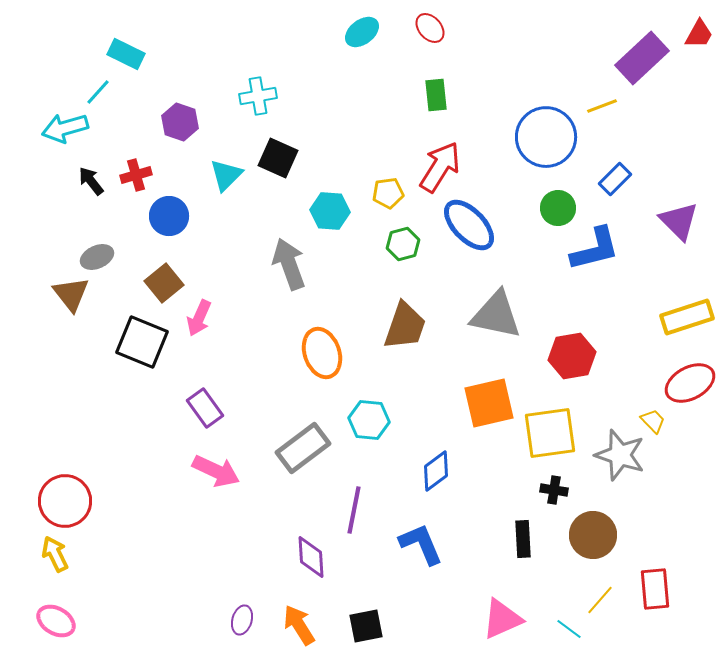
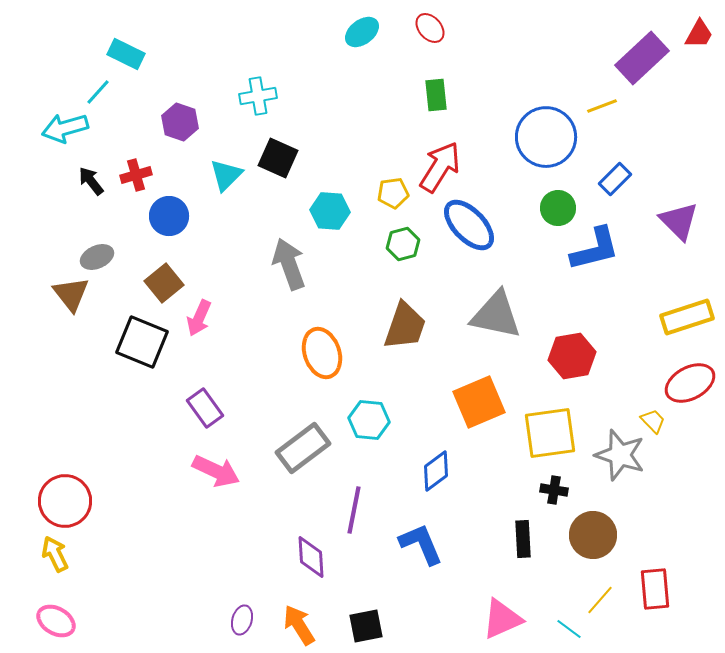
yellow pentagon at (388, 193): moved 5 px right
orange square at (489, 403): moved 10 px left, 1 px up; rotated 10 degrees counterclockwise
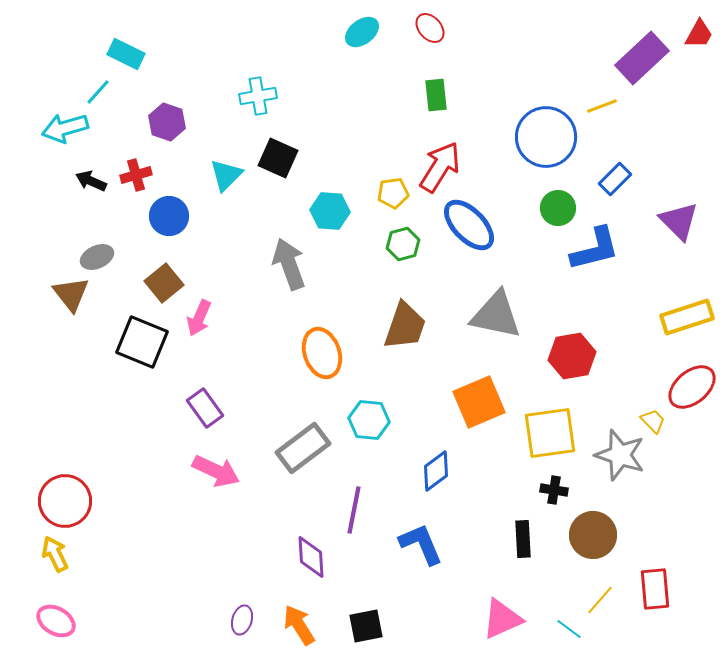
purple hexagon at (180, 122): moved 13 px left
black arrow at (91, 181): rotated 28 degrees counterclockwise
red ellipse at (690, 383): moved 2 px right, 4 px down; rotated 12 degrees counterclockwise
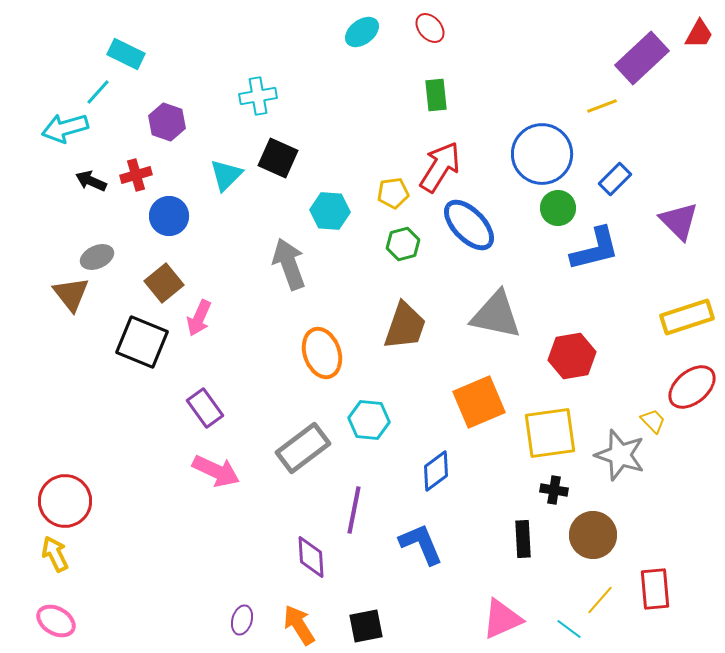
blue circle at (546, 137): moved 4 px left, 17 px down
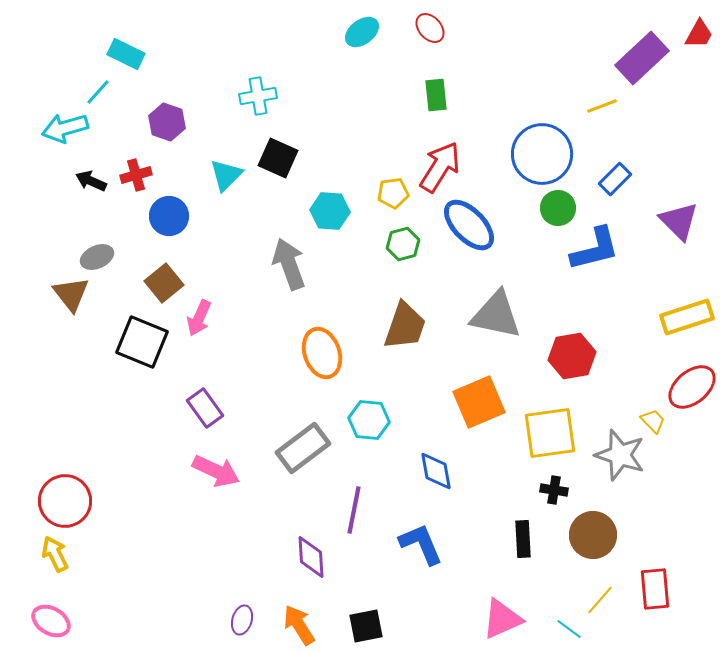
blue diamond at (436, 471): rotated 63 degrees counterclockwise
pink ellipse at (56, 621): moved 5 px left
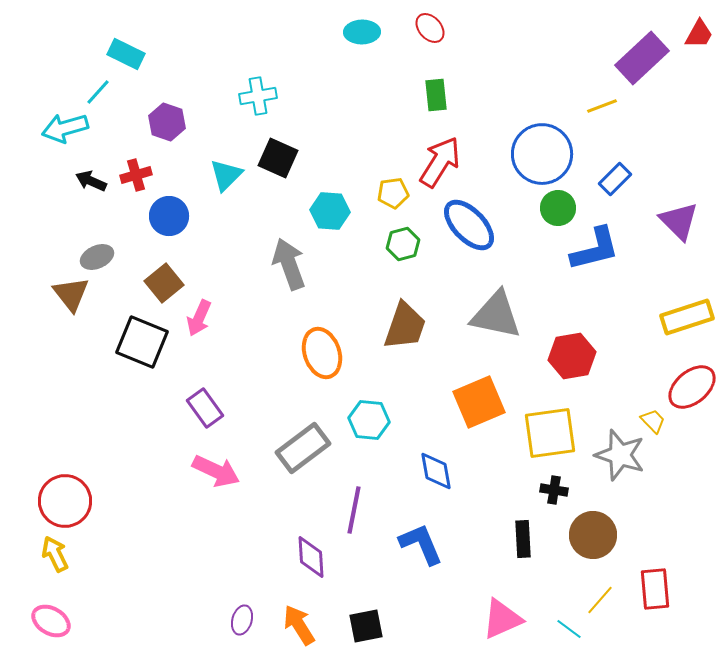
cyan ellipse at (362, 32): rotated 36 degrees clockwise
red arrow at (440, 167): moved 5 px up
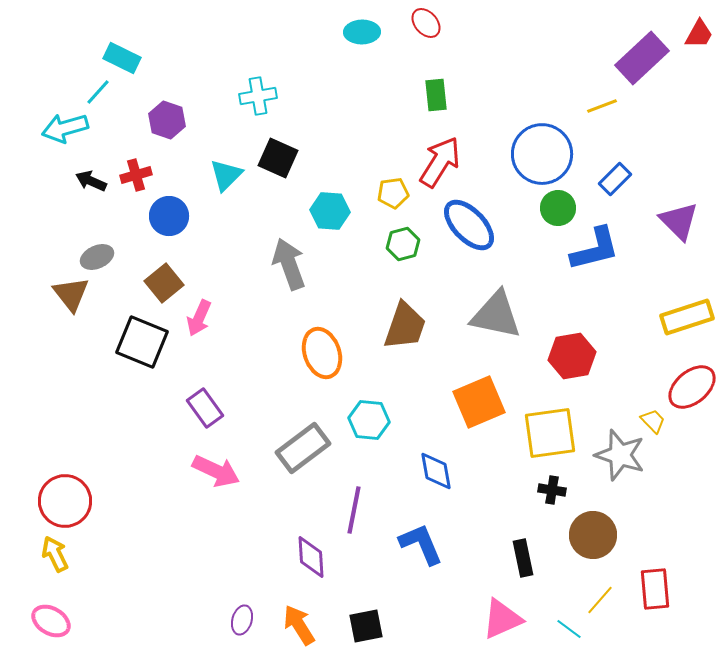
red ellipse at (430, 28): moved 4 px left, 5 px up
cyan rectangle at (126, 54): moved 4 px left, 4 px down
purple hexagon at (167, 122): moved 2 px up
black cross at (554, 490): moved 2 px left
black rectangle at (523, 539): moved 19 px down; rotated 9 degrees counterclockwise
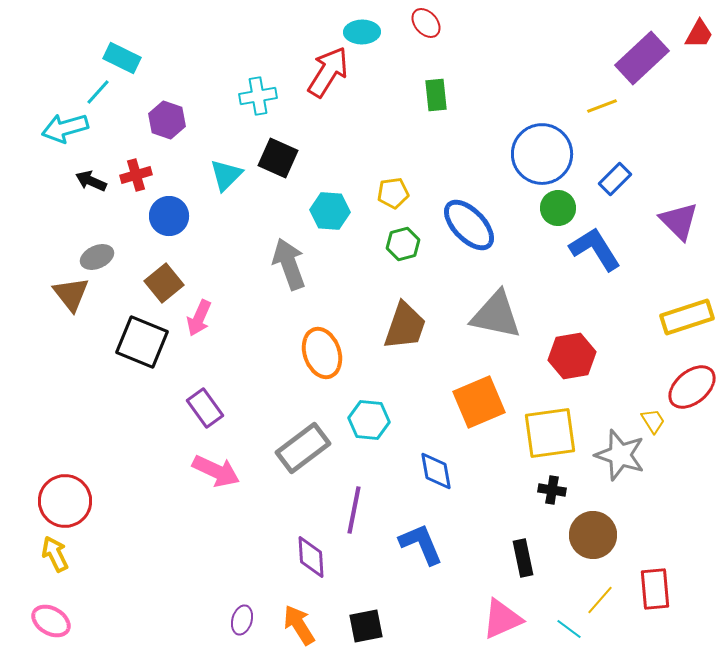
red arrow at (440, 162): moved 112 px left, 90 px up
blue L-shape at (595, 249): rotated 108 degrees counterclockwise
yellow trapezoid at (653, 421): rotated 12 degrees clockwise
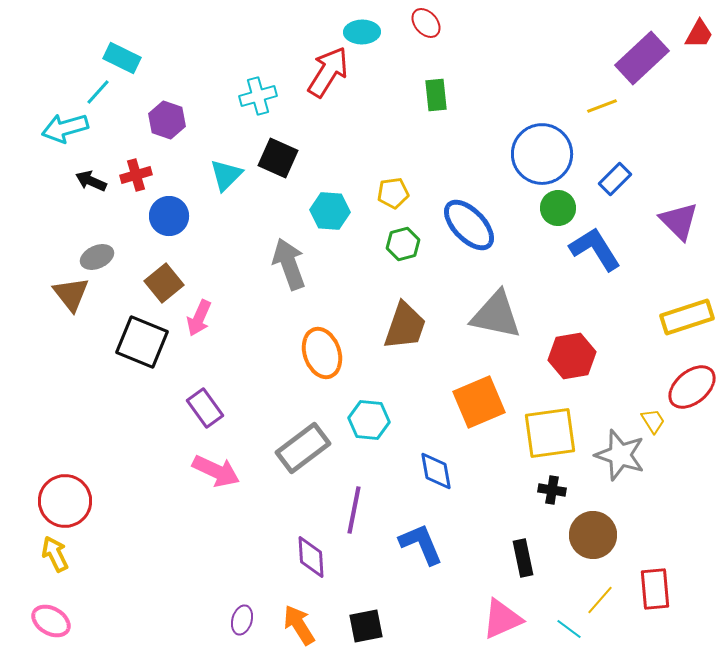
cyan cross at (258, 96): rotated 6 degrees counterclockwise
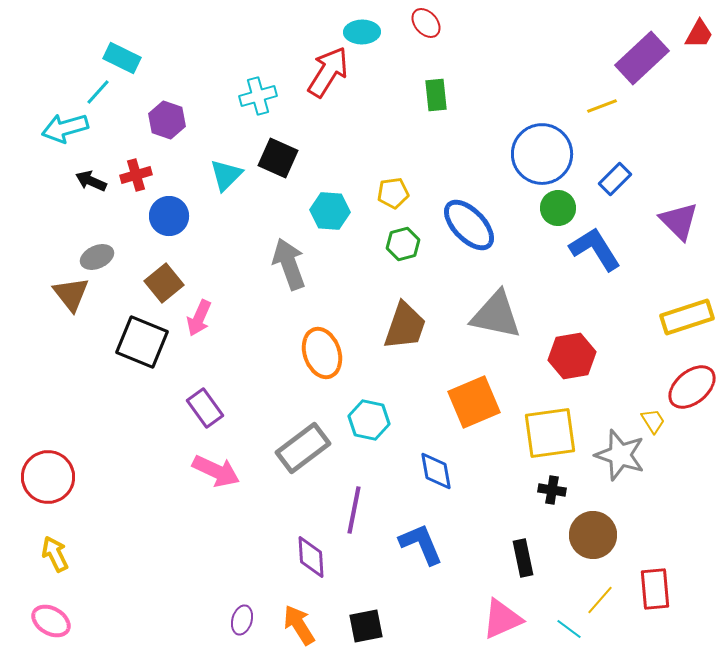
orange square at (479, 402): moved 5 px left
cyan hexagon at (369, 420): rotated 6 degrees clockwise
red circle at (65, 501): moved 17 px left, 24 px up
